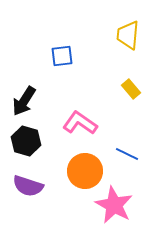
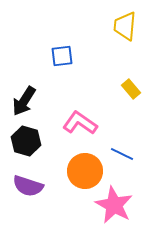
yellow trapezoid: moved 3 px left, 9 px up
blue line: moved 5 px left
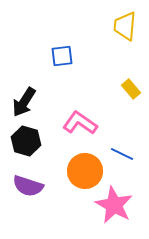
black arrow: moved 1 px down
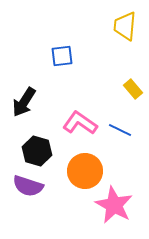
yellow rectangle: moved 2 px right
black hexagon: moved 11 px right, 10 px down
blue line: moved 2 px left, 24 px up
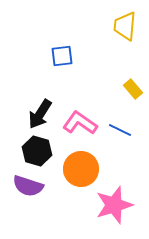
black arrow: moved 16 px right, 12 px down
orange circle: moved 4 px left, 2 px up
pink star: rotated 27 degrees clockwise
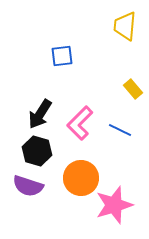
pink L-shape: rotated 80 degrees counterclockwise
orange circle: moved 9 px down
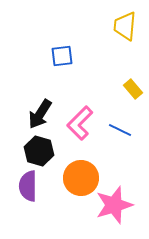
black hexagon: moved 2 px right
purple semicircle: rotated 72 degrees clockwise
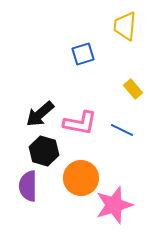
blue square: moved 21 px right, 2 px up; rotated 10 degrees counterclockwise
black arrow: rotated 16 degrees clockwise
pink L-shape: rotated 124 degrees counterclockwise
blue line: moved 2 px right
black hexagon: moved 5 px right
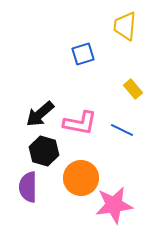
purple semicircle: moved 1 px down
pink star: rotated 9 degrees clockwise
